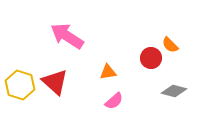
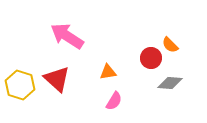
red triangle: moved 2 px right, 3 px up
gray diamond: moved 4 px left, 8 px up; rotated 10 degrees counterclockwise
pink semicircle: rotated 18 degrees counterclockwise
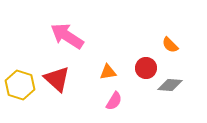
red circle: moved 5 px left, 10 px down
gray diamond: moved 2 px down
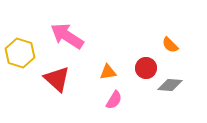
yellow hexagon: moved 32 px up
pink semicircle: moved 1 px up
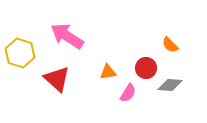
pink semicircle: moved 14 px right, 7 px up
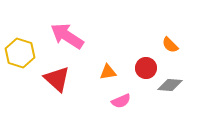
pink semicircle: moved 7 px left, 8 px down; rotated 36 degrees clockwise
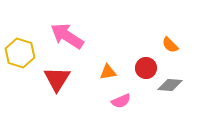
red triangle: rotated 20 degrees clockwise
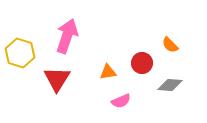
pink arrow: rotated 76 degrees clockwise
red circle: moved 4 px left, 5 px up
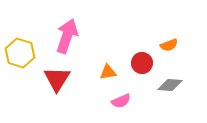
orange semicircle: moved 1 px left; rotated 66 degrees counterclockwise
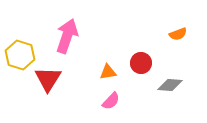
orange semicircle: moved 9 px right, 11 px up
yellow hexagon: moved 2 px down
red circle: moved 1 px left
red triangle: moved 9 px left
pink semicircle: moved 10 px left; rotated 24 degrees counterclockwise
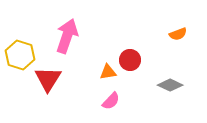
red circle: moved 11 px left, 3 px up
gray diamond: rotated 20 degrees clockwise
